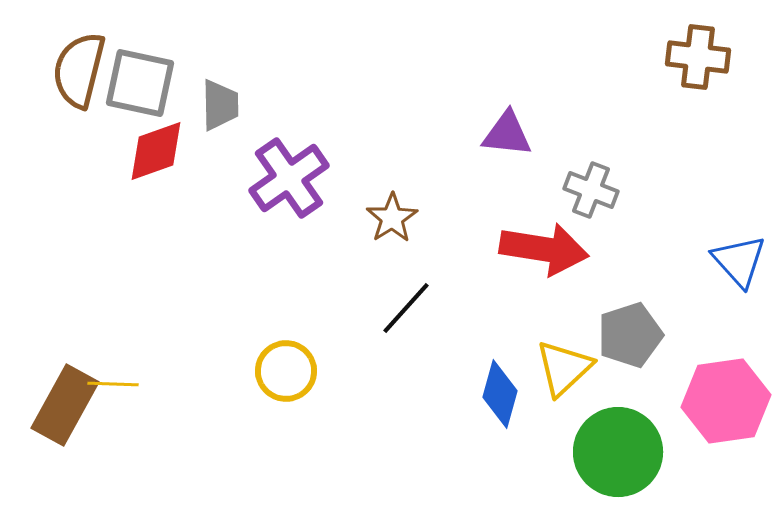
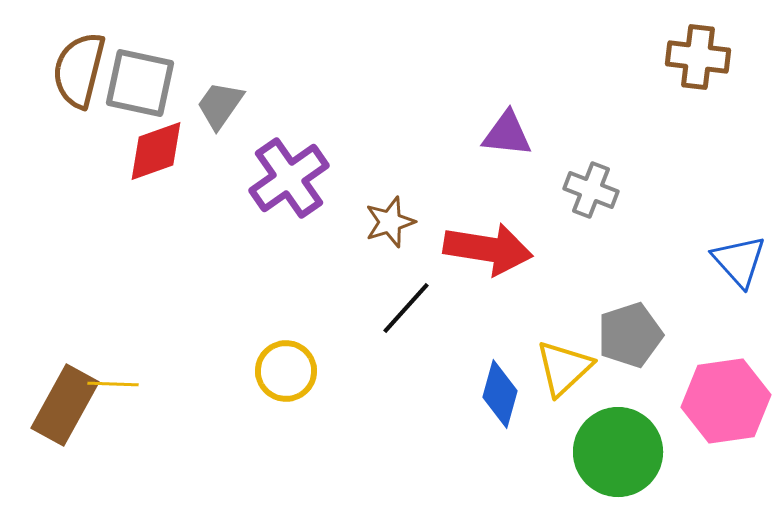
gray trapezoid: rotated 144 degrees counterclockwise
brown star: moved 2 px left, 4 px down; rotated 15 degrees clockwise
red arrow: moved 56 px left
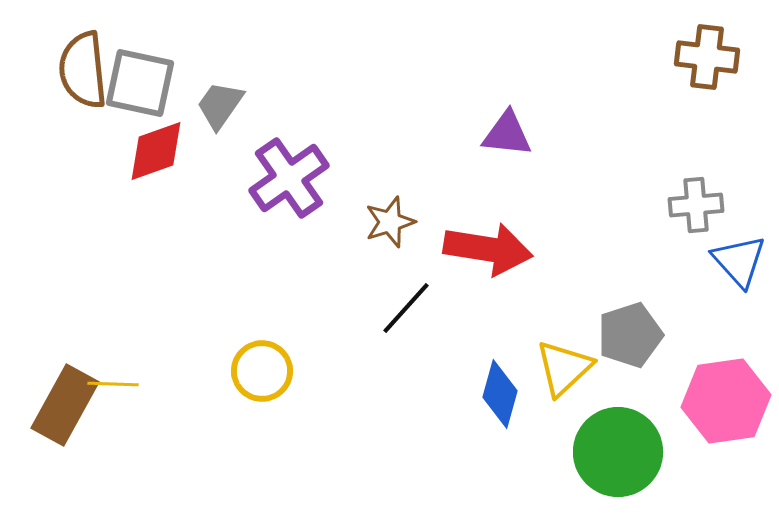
brown cross: moved 9 px right
brown semicircle: moved 4 px right; rotated 20 degrees counterclockwise
gray cross: moved 105 px right, 15 px down; rotated 26 degrees counterclockwise
yellow circle: moved 24 px left
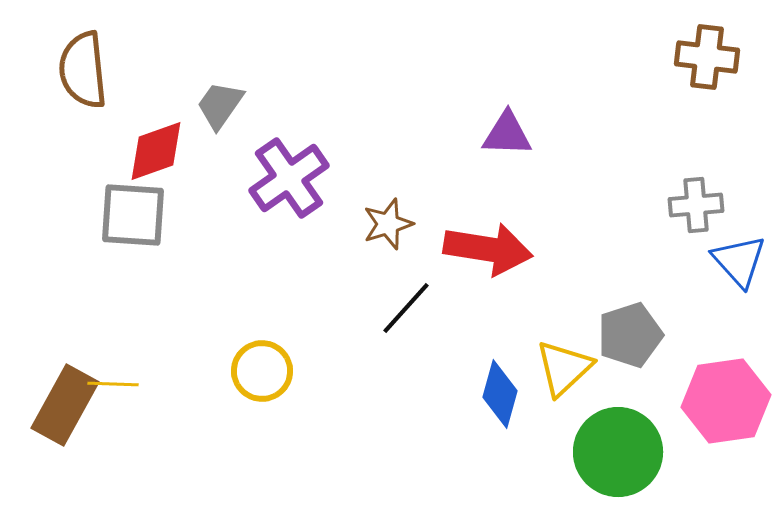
gray square: moved 7 px left, 132 px down; rotated 8 degrees counterclockwise
purple triangle: rotated 4 degrees counterclockwise
brown star: moved 2 px left, 2 px down
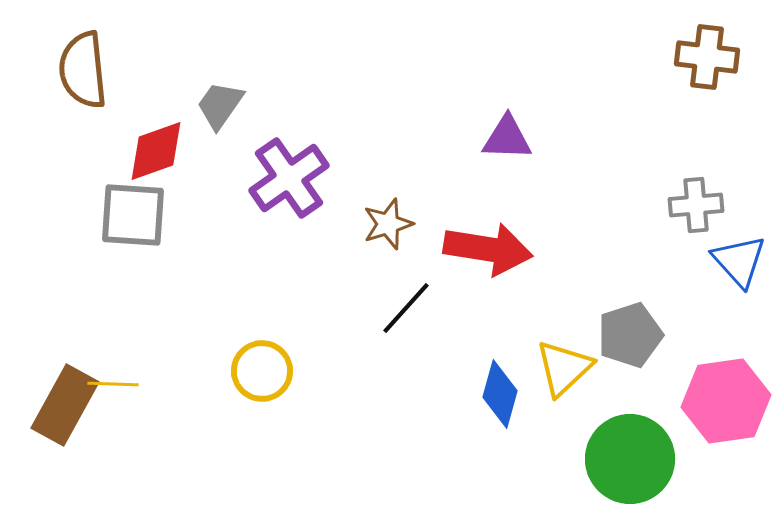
purple triangle: moved 4 px down
green circle: moved 12 px right, 7 px down
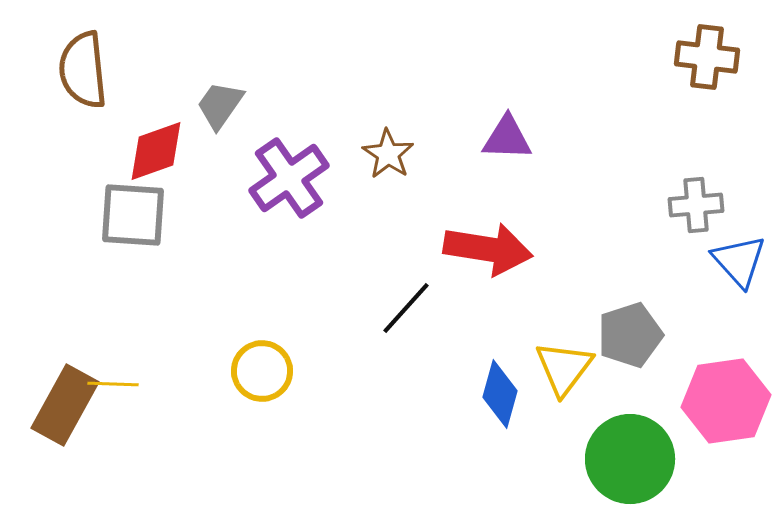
brown star: moved 70 px up; rotated 21 degrees counterclockwise
yellow triangle: rotated 10 degrees counterclockwise
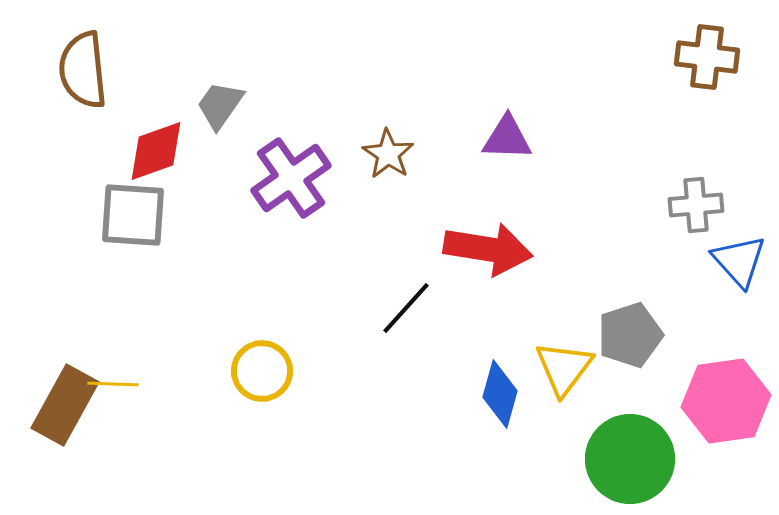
purple cross: moved 2 px right
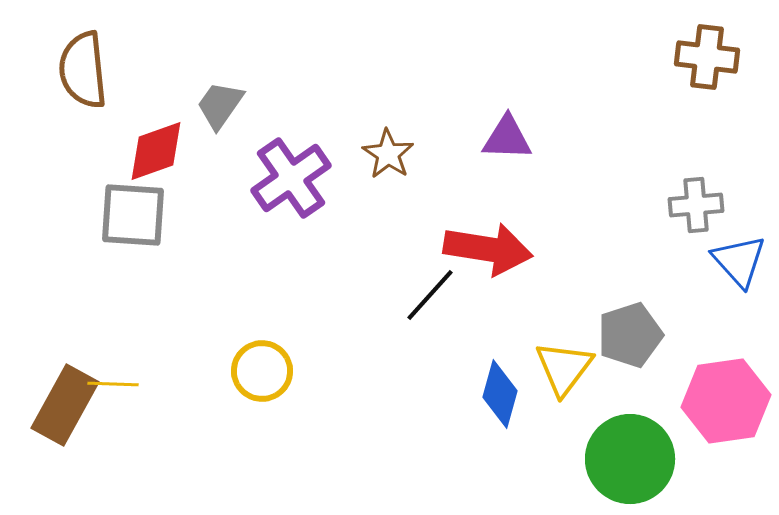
black line: moved 24 px right, 13 px up
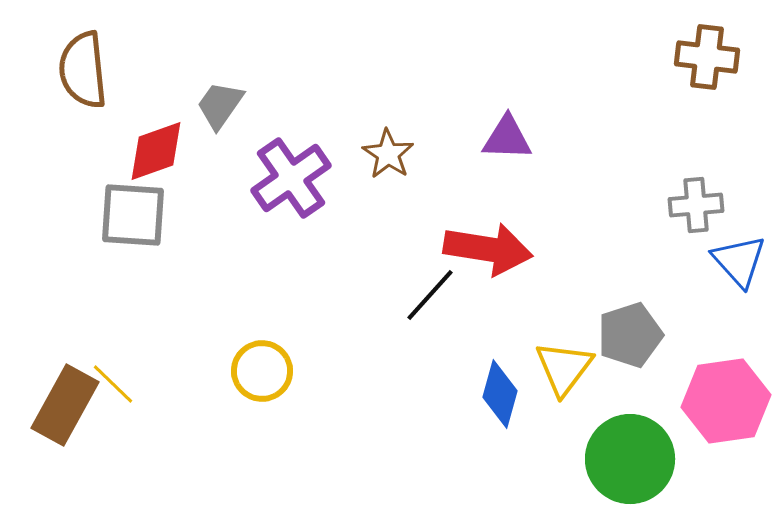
yellow line: rotated 42 degrees clockwise
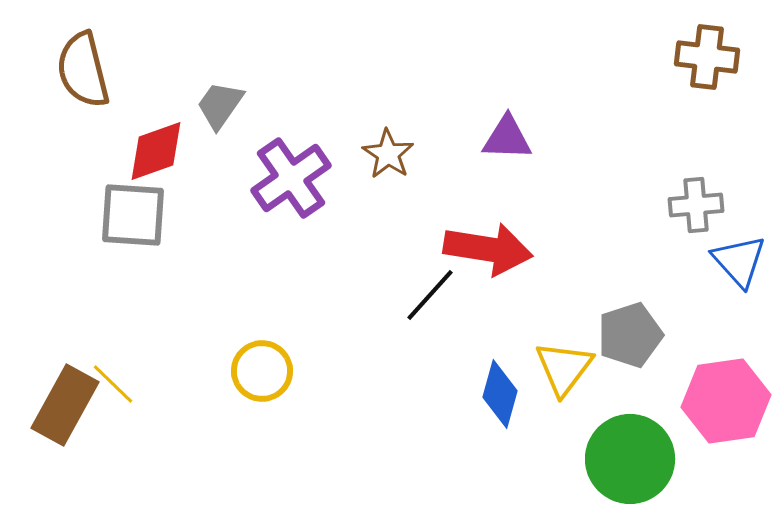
brown semicircle: rotated 8 degrees counterclockwise
